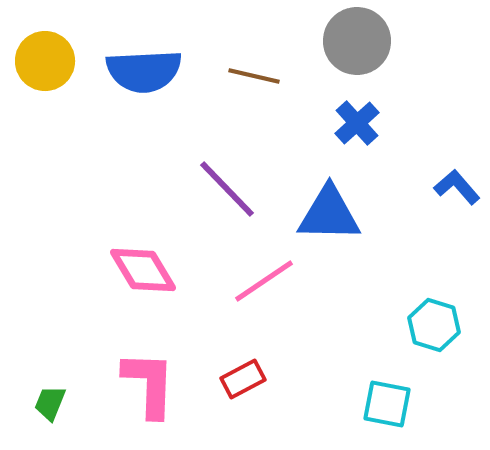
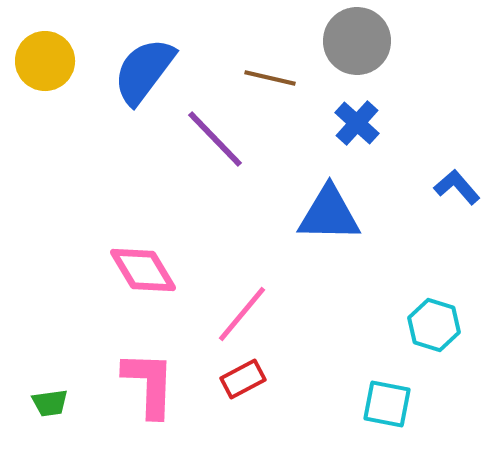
blue semicircle: rotated 130 degrees clockwise
brown line: moved 16 px right, 2 px down
blue cross: rotated 6 degrees counterclockwise
purple line: moved 12 px left, 50 px up
pink line: moved 22 px left, 33 px down; rotated 16 degrees counterclockwise
green trapezoid: rotated 120 degrees counterclockwise
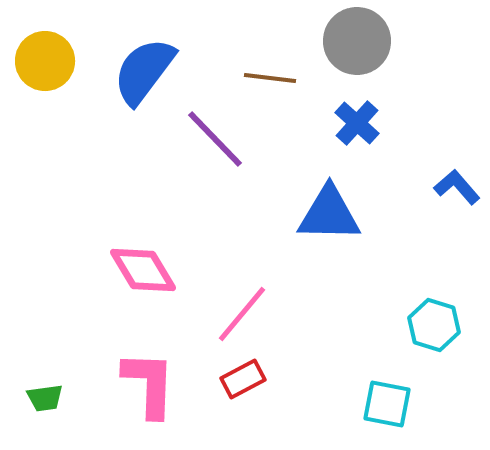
brown line: rotated 6 degrees counterclockwise
green trapezoid: moved 5 px left, 5 px up
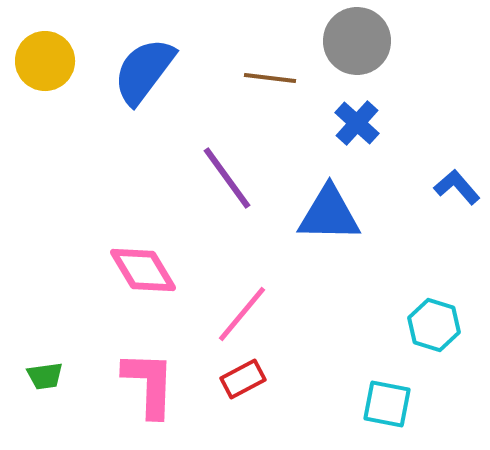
purple line: moved 12 px right, 39 px down; rotated 8 degrees clockwise
green trapezoid: moved 22 px up
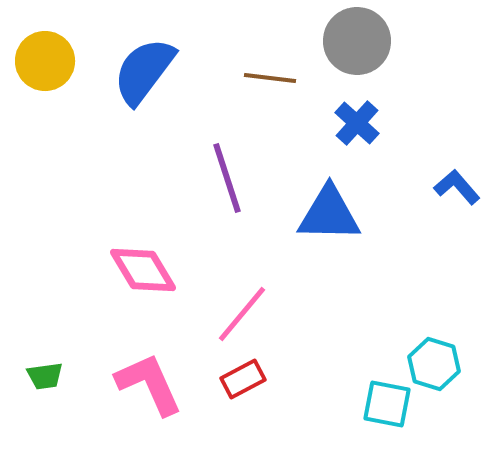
purple line: rotated 18 degrees clockwise
cyan hexagon: moved 39 px down
pink L-shape: rotated 26 degrees counterclockwise
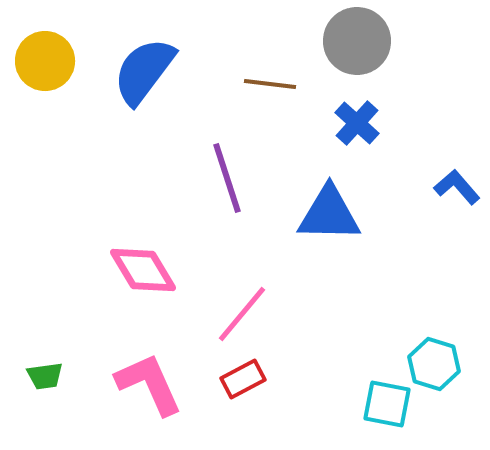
brown line: moved 6 px down
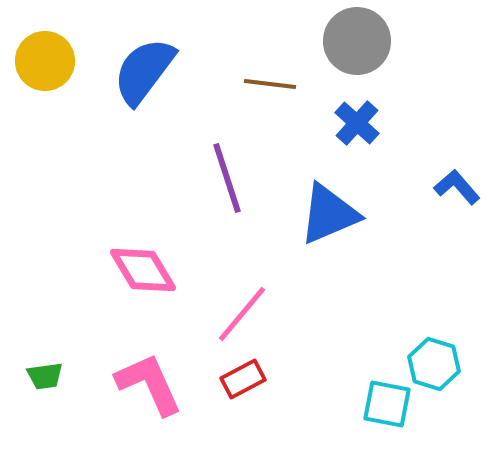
blue triangle: rotated 24 degrees counterclockwise
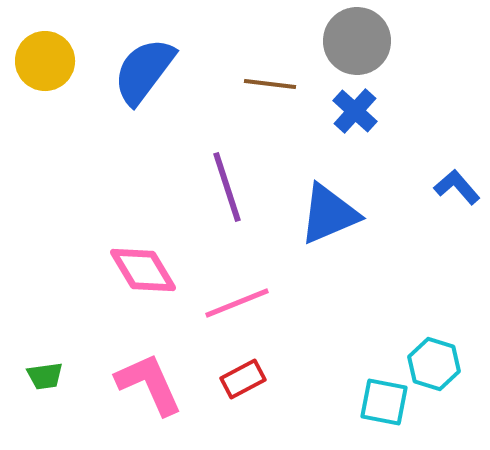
blue cross: moved 2 px left, 12 px up
purple line: moved 9 px down
pink line: moved 5 px left, 11 px up; rotated 28 degrees clockwise
cyan square: moved 3 px left, 2 px up
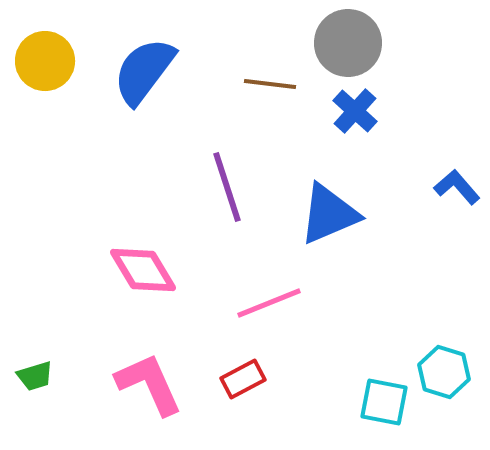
gray circle: moved 9 px left, 2 px down
pink line: moved 32 px right
cyan hexagon: moved 10 px right, 8 px down
green trapezoid: moved 10 px left; rotated 9 degrees counterclockwise
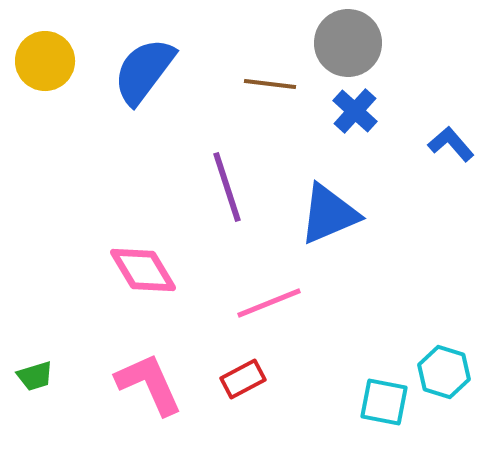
blue L-shape: moved 6 px left, 43 px up
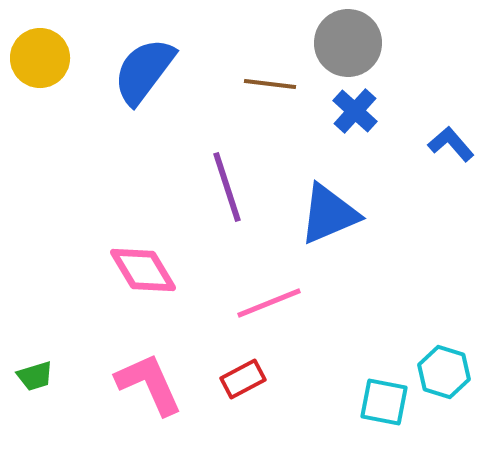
yellow circle: moved 5 px left, 3 px up
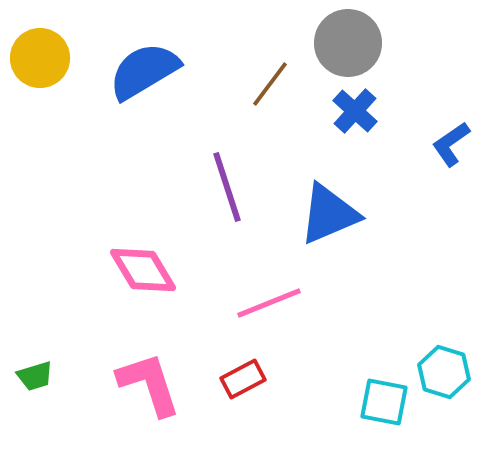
blue semicircle: rotated 22 degrees clockwise
brown line: rotated 60 degrees counterclockwise
blue L-shape: rotated 84 degrees counterclockwise
pink L-shape: rotated 6 degrees clockwise
